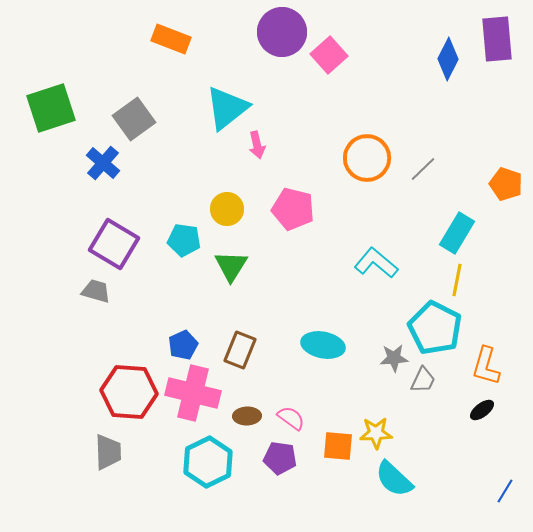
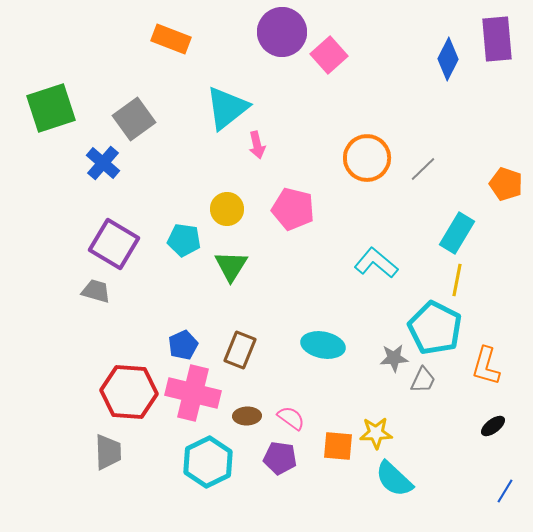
black ellipse at (482, 410): moved 11 px right, 16 px down
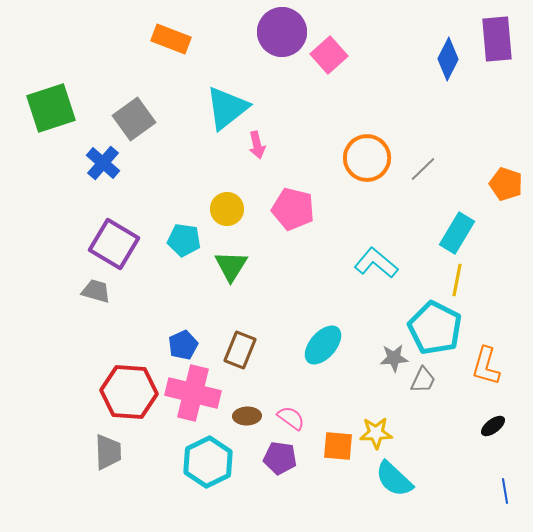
cyan ellipse at (323, 345): rotated 60 degrees counterclockwise
blue line at (505, 491): rotated 40 degrees counterclockwise
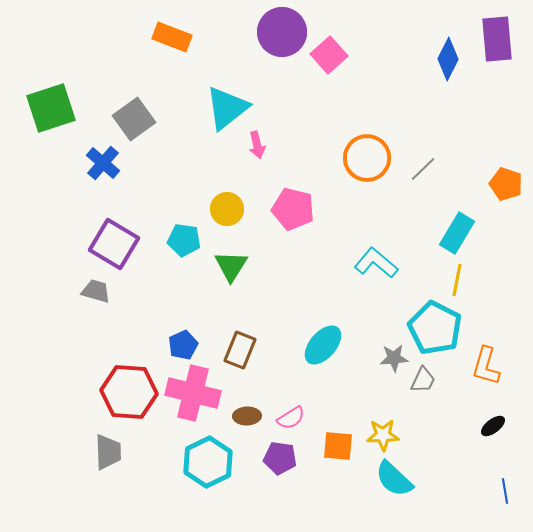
orange rectangle at (171, 39): moved 1 px right, 2 px up
pink semicircle at (291, 418): rotated 112 degrees clockwise
yellow star at (376, 433): moved 7 px right, 2 px down
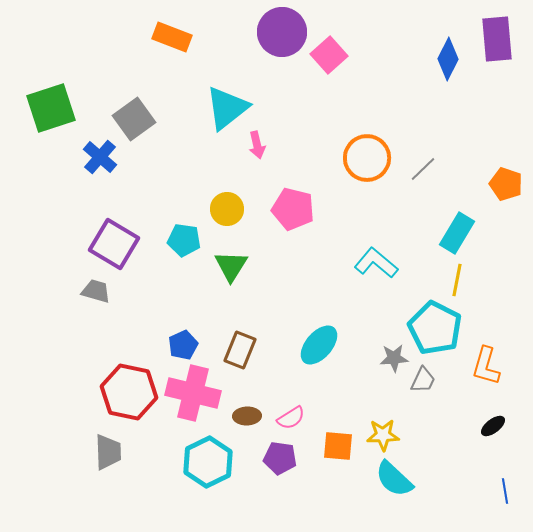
blue cross at (103, 163): moved 3 px left, 6 px up
cyan ellipse at (323, 345): moved 4 px left
red hexagon at (129, 392): rotated 8 degrees clockwise
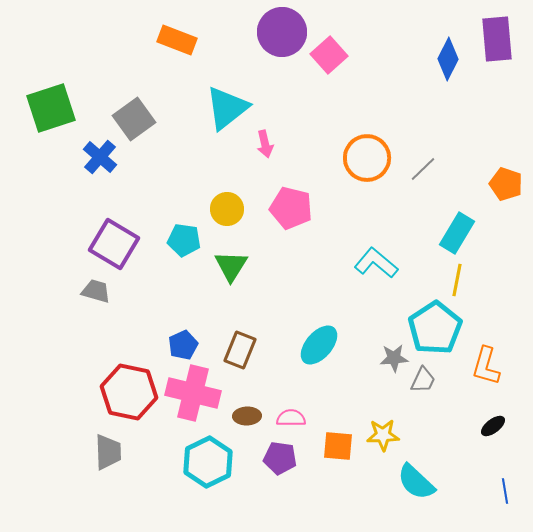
orange rectangle at (172, 37): moved 5 px right, 3 px down
pink arrow at (257, 145): moved 8 px right, 1 px up
pink pentagon at (293, 209): moved 2 px left, 1 px up
cyan pentagon at (435, 328): rotated 12 degrees clockwise
pink semicircle at (291, 418): rotated 148 degrees counterclockwise
cyan semicircle at (394, 479): moved 22 px right, 3 px down
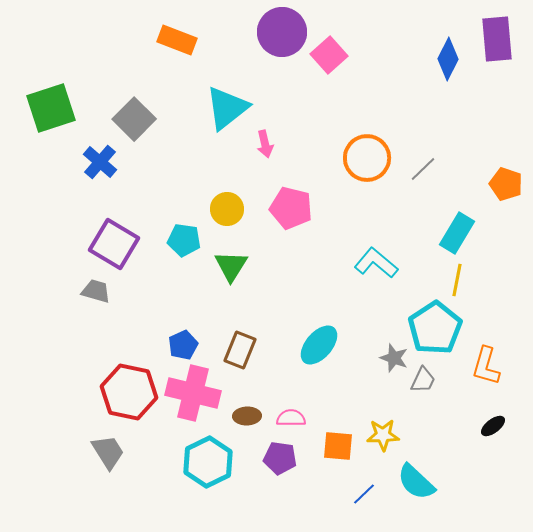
gray square at (134, 119): rotated 9 degrees counterclockwise
blue cross at (100, 157): moved 5 px down
gray star at (394, 358): rotated 24 degrees clockwise
gray trapezoid at (108, 452): rotated 30 degrees counterclockwise
blue line at (505, 491): moved 141 px left, 3 px down; rotated 55 degrees clockwise
